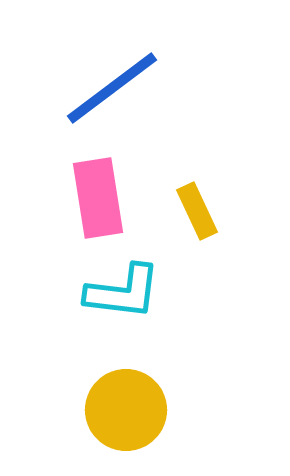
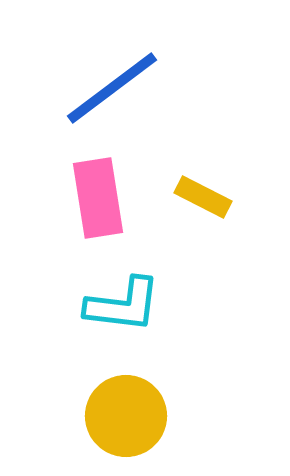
yellow rectangle: moved 6 px right, 14 px up; rotated 38 degrees counterclockwise
cyan L-shape: moved 13 px down
yellow circle: moved 6 px down
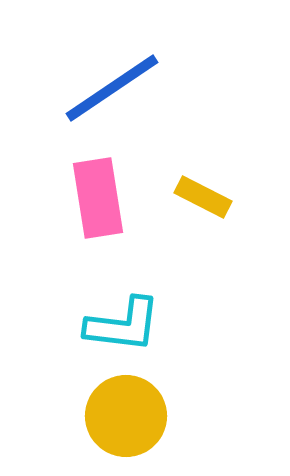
blue line: rotated 3 degrees clockwise
cyan L-shape: moved 20 px down
